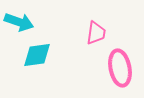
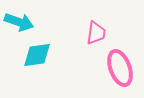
pink ellipse: rotated 9 degrees counterclockwise
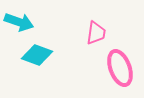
cyan diamond: rotated 28 degrees clockwise
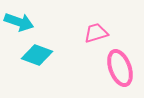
pink trapezoid: rotated 115 degrees counterclockwise
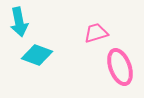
cyan arrow: rotated 60 degrees clockwise
pink ellipse: moved 1 px up
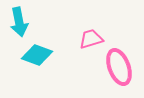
pink trapezoid: moved 5 px left, 6 px down
pink ellipse: moved 1 px left
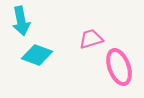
cyan arrow: moved 2 px right, 1 px up
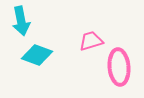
pink trapezoid: moved 2 px down
pink ellipse: rotated 15 degrees clockwise
